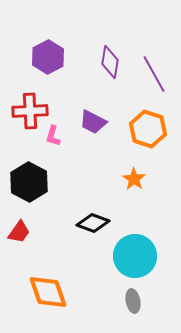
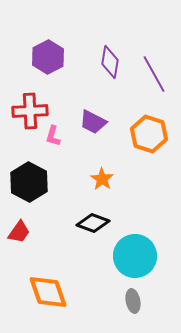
orange hexagon: moved 1 px right, 5 px down
orange star: moved 32 px left
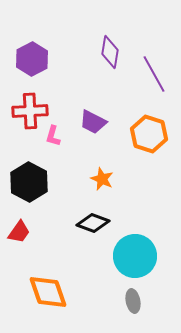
purple hexagon: moved 16 px left, 2 px down
purple diamond: moved 10 px up
orange star: rotated 10 degrees counterclockwise
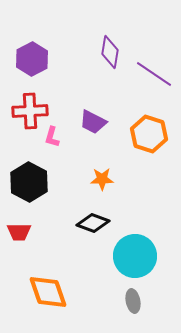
purple line: rotated 27 degrees counterclockwise
pink L-shape: moved 1 px left, 1 px down
orange star: rotated 25 degrees counterclockwise
red trapezoid: rotated 55 degrees clockwise
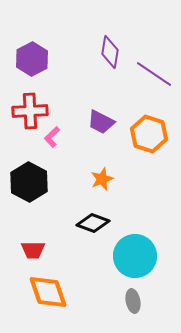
purple trapezoid: moved 8 px right
pink L-shape: rotated 30 degrees clockwise
orange star: rotated 20 degrees counterclockwise
red trapezoid: moved 14 px right, 18 px down
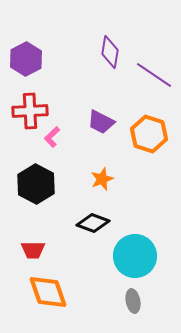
purple hexagon: moved 6 px left
purple line: moved 1 px down
black hexagon: moved 7 px right, 2 px down
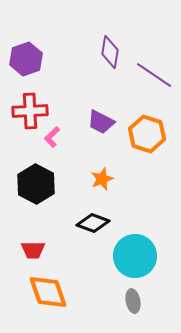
purple hexagon: rotated 8 degrees clockwise
orange hexagon: moved 2 px left
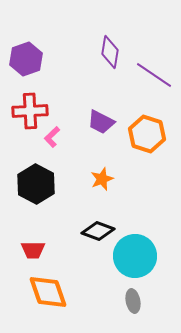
black diamond: moved 5 px right, 8 px down
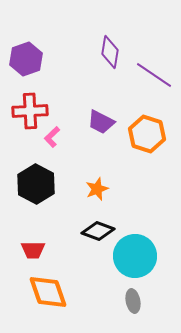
orange star: moved 5 px left, 10 px down
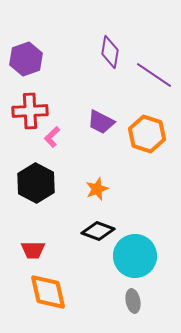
black hexagon: moved 1 px up
orange diamond: rotated 6 degrees clockwise
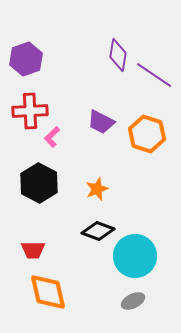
purple diamond: moved 8 px right, 3 px down
black hexagon: moved 3 px right
gray ellipse: rotated 75 degrees clockwise
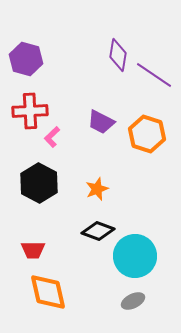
purple hexagon: rotated 24 degrees counterclockwise
